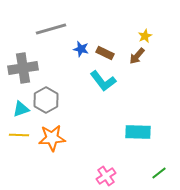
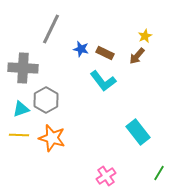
gray line: rotated 48 degrees counterclockwise
gray cross: rotated 12 degrees clockwise
cyan rectangle: rotated 50 degrees clockwise
orange star: rotated 20 degrees clockwise
green line: rotated 21 degrees counterclockwise
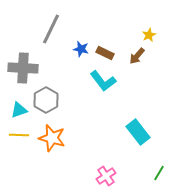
yellow star: moved 4 px right, 1 px up
cyan triangle: moved 2 px left, 1 px down
